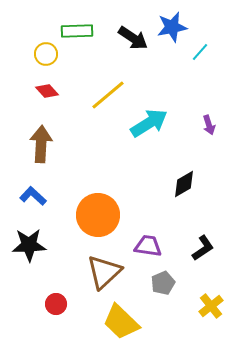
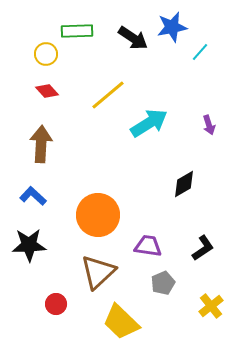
brown triangle: moved 6 px left
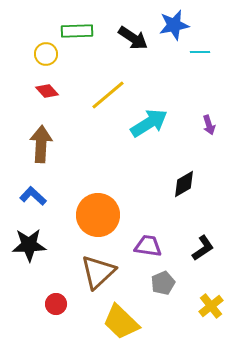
blue star: moved 2 px right, 2 px up
cyan line: rotated 48 degrees clockwise
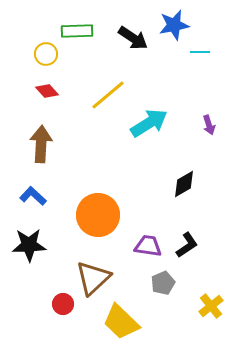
black L-shape: moved 16 px left, 3 px up
brown triangle: moved 5 px left, 6 px down
red circle: moved 7 px right
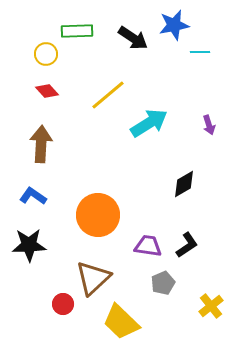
blue L-shape: rotated 8 degrees counterclockwise
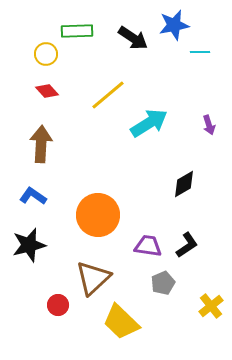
black star: rotated 12 degrees counterclockwise
red circle: moved 5 px left, 1 px down
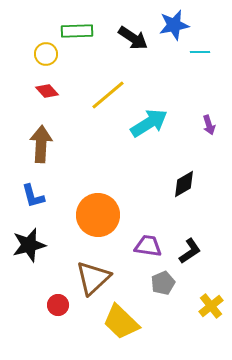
blue L-shape: rotated 140 degrees counterclockwise
black L-shape: moved 3 px right, 6 px down
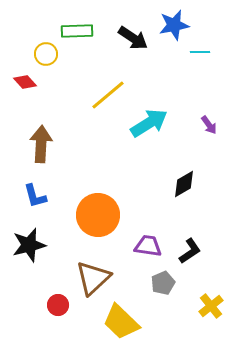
red diamond: moved 22 px left, 9 px up
purple arrow: rotated 18 degrees counterclockwise
blue L-shape: moved 2 px right
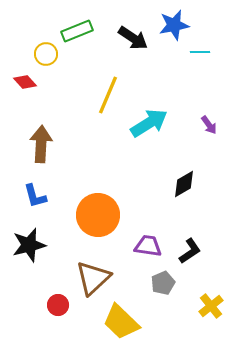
green rectangle: rotated 20 degrees counterclockwise
yellow line: rotated 27 degrees counterclockwise
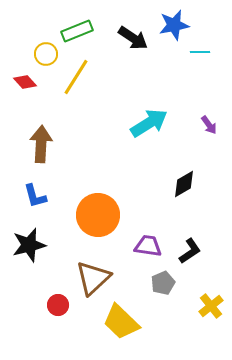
yellow line: moved 32 px left, 18 px up; rotated 9 degrees clockwise
